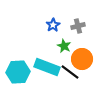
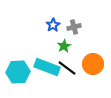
gray cross: moved 4 px left, 1 px down
green star: rotated 16 degrees clockwise
orange circle: moved 11 px right, 5 px down
black line: moved 3 px left, 4 px up
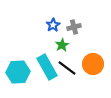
green star: moved 2 px left, 1 px up
cyan rectangle: rotated 40 degrees clockwise
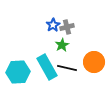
gray cross: moved 7 px left
orange circle: moved 1 px right, 2 px up
black line: rotated 24 degrees counterclockwise
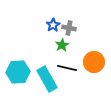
gray cross: moved 2 px right, 1 px down; rotated 24 degrees clockwise
cyan rectangle: moved 12 px down
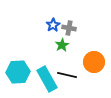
black line: moved 7 px down
